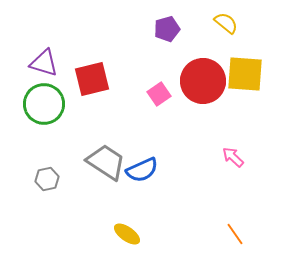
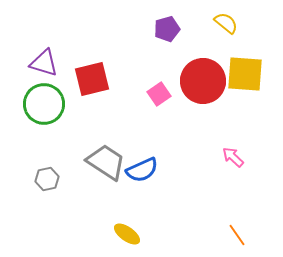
orange line: moved 2 px right, 1 px down
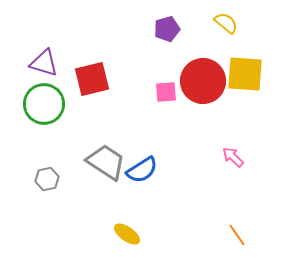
pink square: moved 7 px right, 2 px up; rotated 30 degrees clockwise
blue semicircle: rotated 8 degrees counterclockwise
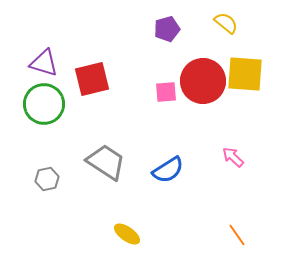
blue semicircle: moved 26 px right
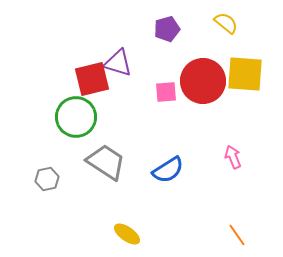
purple triangle: moved 74 px right
green circle: moved 32 px right, 13 px down
pink arrow: rotated 25 degrees clockwise
